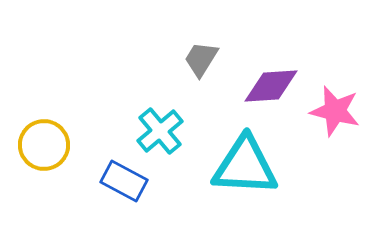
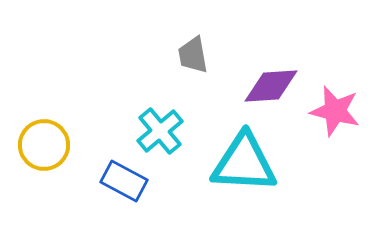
gray trapezoid: moved 8 px left, 4 px up; rotated 42 degrees counterclockwise
cyan triangle: moved 1 px left, 3 px up
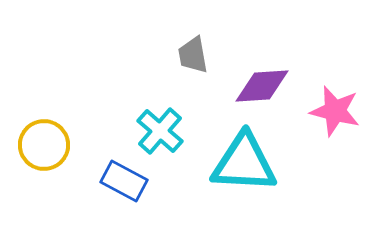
purple diamond: moved 9 px left
cyan cross: rotated 9 degrees counterclockwise
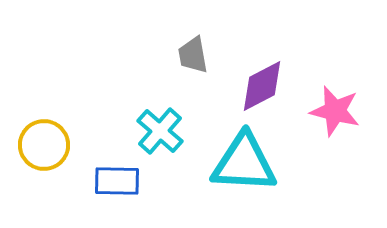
purple diamond: rotated 24 degrees counterclockwise
blue rectangle: moved 7 px left; rotated 27 degrees counterclockwise
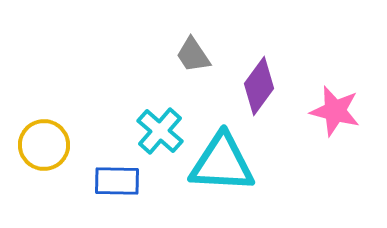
gray trapezoid: rotated 24 degrees counterclockwise
purple diamond: moved 3 px left; rotated 26 degrees counterclockwise
cyan triangle: moved 22 px left
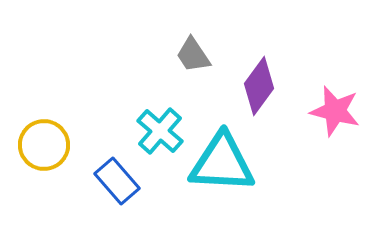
blue rectangle: rotated 48 degrees clockwise
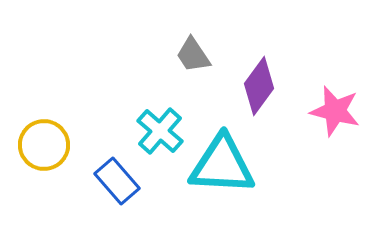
cyan triangle: moved 2 px down
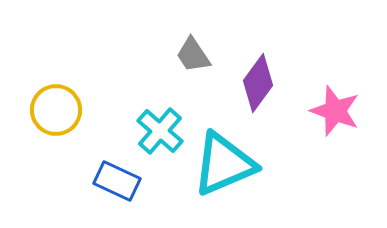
purple diamond: moved 1 px left, 3 px up
pink star: rotated 6 degrees clockwise
yellow circle: moved 12 px right, 35 px up
cyan triangle: moved 2 px right, 1 px up; rotated 26 degrees counterclockwise
blue rectangle: rotated 24 degrees counterclockwise
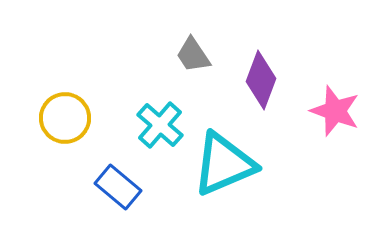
purple diamond: moved 3 px right, 3 px up; rotated 16 degrees counterclockwise
yellow circle: moved 9 px right, 8 px down
cyan cross: moved 6 px up
blue rectangle: moved 1 px right, 6 px down; rotated 15 degrees clockwise
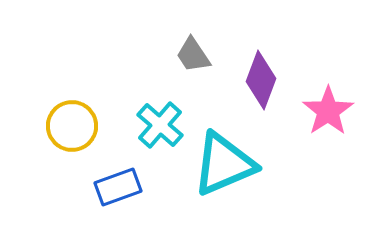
pink star: moved 7 px left; rotated 18 degrees clockwise
yellow circle: moved 7 px right, 8 px down
blue rectangle: rotated 60 degrees counterclockwise
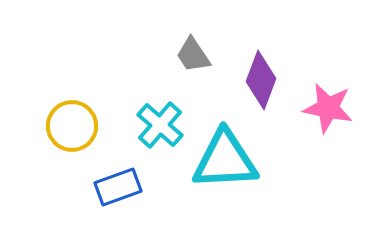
pink star: moved 3 px up; rotated 27 degrees counterclockwise
cyan triangle: moved 1 px right, 4 px up; rotated 20 degrees clockwise
